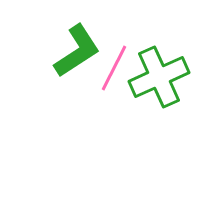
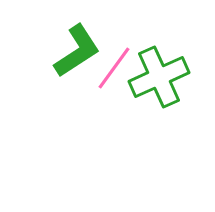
pink line: rotated 9 degrees clockwise
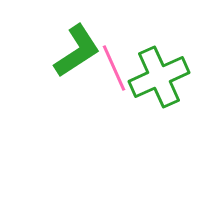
pink line: rotated 60 degrees counterclockwise
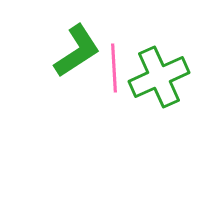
pink line: rotated 21 degrees clockwise
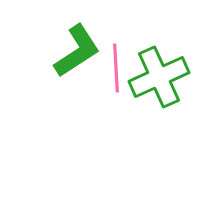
pink line: moved 2 px right
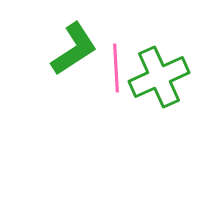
green L-shape: moved 3 px left, 2 px up
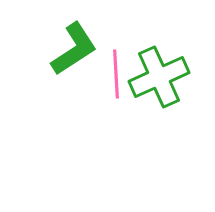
pink line: moved 6 px down
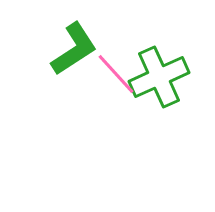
pink line: rotated 39 degrees counterclockwise
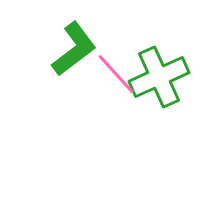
green L-shape: rotated 4 degrees counterclockwise
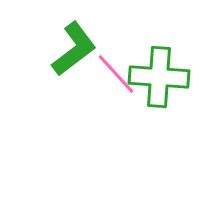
green cross: rotated 28 degrees clockwise
